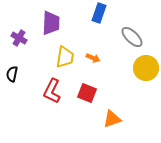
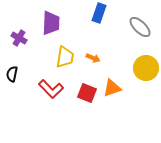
gray ellipse: moved 8 px right, 10 px up
red L-shape: moved 1 px left, 2 px up; rotated 70 degrees counterclockwise
orange triangle: moved 31 px up
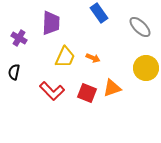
blue rectangle: rotated 54 degrees counterclockwise
yellow trapezoid: rotated 15 degrees clockwise
black semicircle: moved 2 px right, 2 px up
red L-shape: moved 1 px right, 2 px down
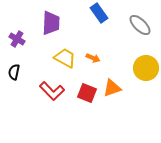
gray ellipse: moved 2 px up
purple cross: moved 2 px left, 1 px down
yellow trapezoid: moved 1 px down; rotated 85 degrees counterclockwise
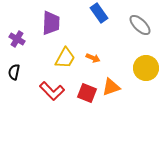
yellow trapezoid: rotated 90 degrees clockwise
orange triangle: moved 1 px left, 1 px up
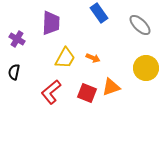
red L-shape: moved 1 px left, 1 px down; rotated 95 degrees clockwise
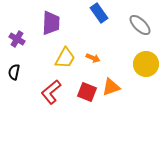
yellow circle: moved 4 px up
red square: moved 1 px up
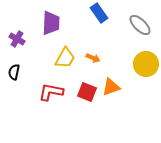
red L-shape: rotated 50 degrees clockwise
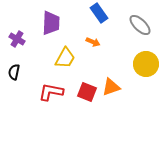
orange arrow: moved 16 px up
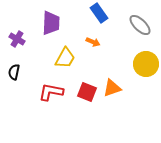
orange triangle: moved 1 px right, 1 px down
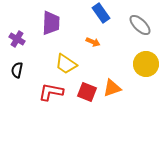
blue rectangle: moved 2 px right
yellow trapezoid: moved 1 px right, 6 px down; rotated 95 degrees clockwise
black semicircle: moved 3 px right, 2 px up
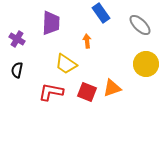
orange arrow: moved 6 px left, 1 px up; rotated 120 degrees counterclockwise
